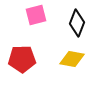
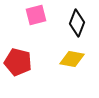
red pentagon: moved 4 px left, 3 px down; rotated 16 degrees clockwise
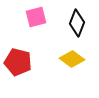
pink square: moved 2 px down
yellow diamond: rotated 25 degrees clockwise
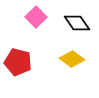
pink square: rotated 30 degrees counterclockwise
black diamond: rotated 56 degrees counterclockwise
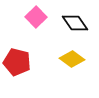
black diamond: moved 2 px left
red pentagon: moved 1 px left
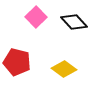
black diamond: moved 1 px left, 1 px up; rotated 8 degrees counterclockwise
yellow diamond: moved 8 px left, 10 px down
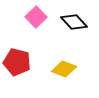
yellow diamond: rotated 15 degrees counterclockwise
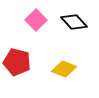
pink square: moved 3 px down
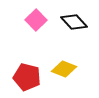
red pentagon: moved 10 px right, 15 px down
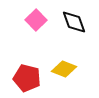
black diamond: rotated 24 degrees clockwise
red pentagon: moved 1 px down
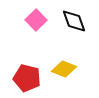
black diamond: moved 1 px up
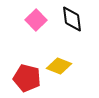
black diamond: moved 2 px left, 2 px up; rotated 12 degrees clockwise
yellow diamond: moved 5 px left, 3 px up
